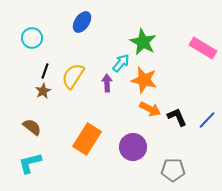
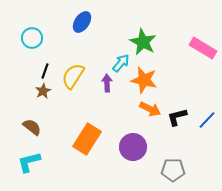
black L-shape: rotated 80 degrees counterclockwise
cyan L-shape: moved 1 px left, 1 px up
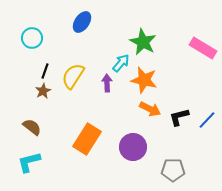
black L-shape: moved 2 px right
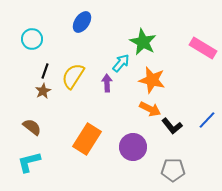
cyan circle: moved 1 px down
orange star: moved 8 px right
black L-shape: moved 7 px left, 9 px down; rotated 115 degrees counterclockwise
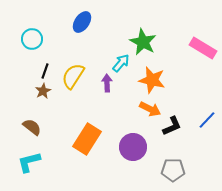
black L-shape: rotated 75 degrees counterclockwise
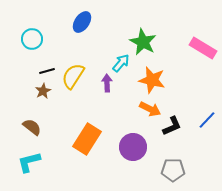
black line: moved 2 px right; rotated 56 degrees clockwise
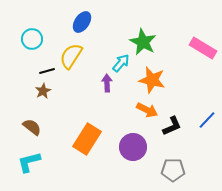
yellow semicircle: moved 2 px left, 20 px up
orange arrow: moved 3 px left, 1 px down
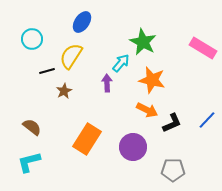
brown star: moved 21 px right
black L-shape: moved 3 px up
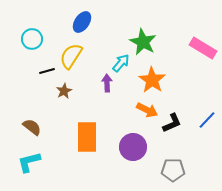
orange star: rotated 20 degrees clockwise
orange rectangle: moved 2 px up; rotated 32 degrees counterclockwise
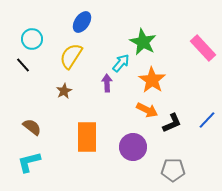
pink rectangle: rotated 16 degrees clockwise
black line: moved 24 px left, 6 px up; rotated 63 degrees clockwise
